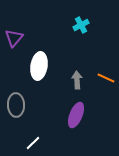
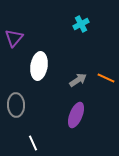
cyan cross: moved 1 px up
gray arrow: moved 1 px right; rotated 60 degrees clockwise
white line: rotated 70 degrees counterclockwise
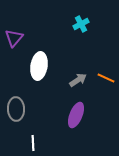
gray ellipse: moved 4 px down
white line: rotated 21 degrees clockwise
